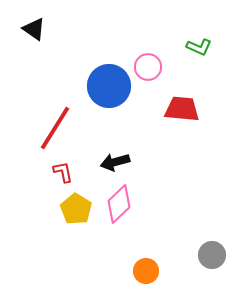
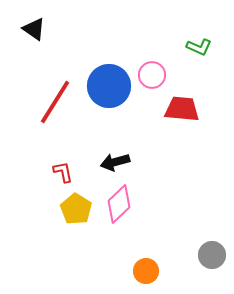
pink circle: moved 4 px right, 8 px down
red line: moved 26 px up
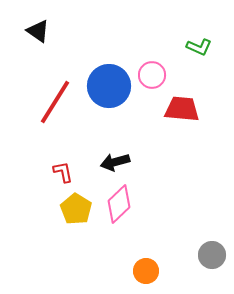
black triangle: moved 4 px right, 2 px down
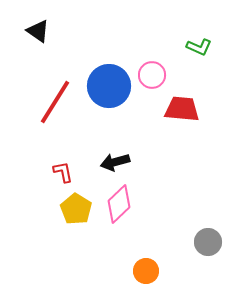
gray circle: moved 4 px left, 13 px up
